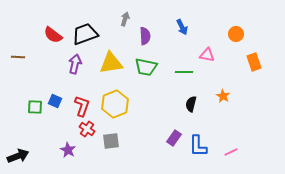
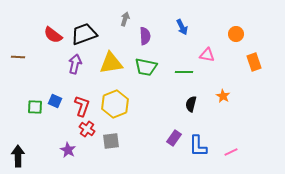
black trapezoid: moved 1 px left
black arrow: rotated 70 degrees counterclockwise
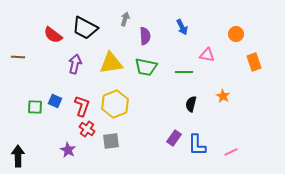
black trapezoid: moved 1 px right, 6 px up; rotated 132 degrees counterclockwise
blue L-shape: moved 1 px left, 1 px up
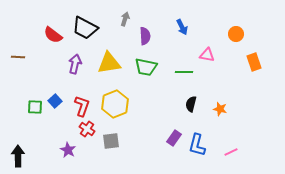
yellow triangle: moved 2 px left
orange star: moved 3 px left, 13 px down; rotated 16 degrees counterclockwise
blue square: rotated 24 degrees clockwise
blue L-shape: rotated 15 degrees clockwise
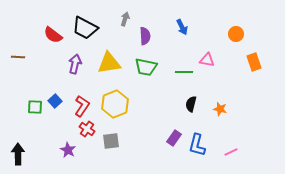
pink triangle: moved 5 px down
red L-shape: rotated 15 degrees clockwise
black arrow: moved 2 px up
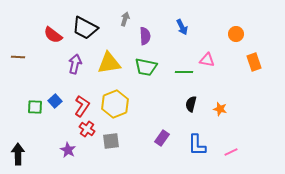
purple rectangle: moved 12 px left
blue L-shape: rotated 15 degrees counterclockwise
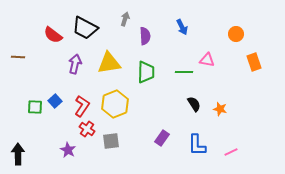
green trapezoid: moved 5 px down; rotated 100 degrees counterclockwise
black semicircle: moved 3 px right; rotated 133 degrees clockwise
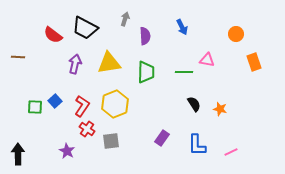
purple star: moved 1 px left, 1 px down
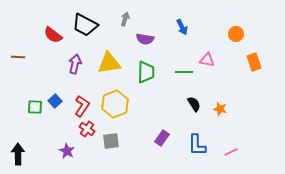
black trapezoid: moved 3 px up
purple semicircle: moved 3 px down; rotated 102 degrees clockwise
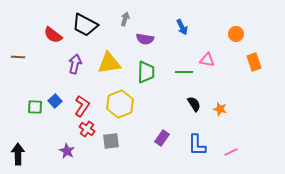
yellow hexagon: moved 5 px right
